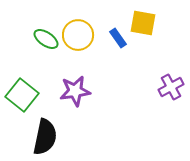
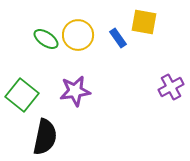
yellow square: moved 1 px right, 1 px up
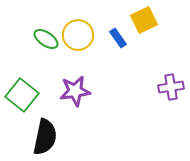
yellow square: moved 2 px up; rotated 36 degrees counterclockwise
purple cross: rotated 20 degrees clockwise
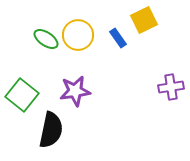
black semicircle: moved 6 px right, 7 px up
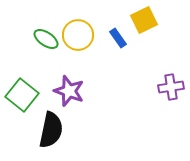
purple star: moved 6 px left; rotated 28 degrees clockwise
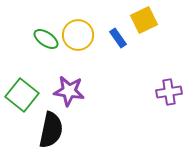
purple cross: moved 2 px left, 5 px down
purple star: rotated 12 degrees counterclockwise
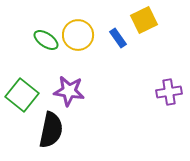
green ellipse: moved 1 px down
